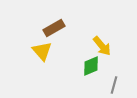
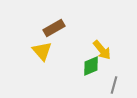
yellow arrow: moved 4 px down
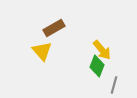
green diamond: moved 6 px right; rotated 45 degrees counterclockwise
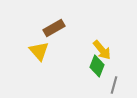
yellow triangle: moved 3 px left
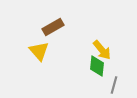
brown rectangle: moved 1 px left, 1 px up
green diamond: rotated 15 degrees counterclockwise
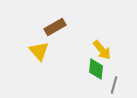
brown rectangle: moved 2 px right
green diamond: moved 1 px left, 3 px down
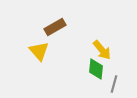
gray line: moved 1 px up
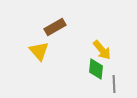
gray line: rotated 18 degrees counterclockwise
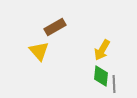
yellow arrow: rotated 70 degrees clockwise
green diamond: moved 5 px right, 7 px down
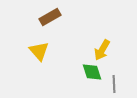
brown rectangle: moved 5 px left, 10 px up
green diamond: moved 9 px left, 4 px up; rotated 25 degrees counterclockwise
